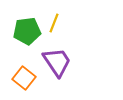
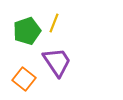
green pentagon: rotated 12 degrees counterclockwise
orange square: moved 1 px down
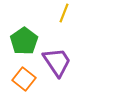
yellow line: moved 10 px right, 10 px up
green pentagon: moved 3 px left, 10 px down; rotated 16 degrees counterclockwise
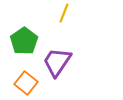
purple trapezoid: rotated 112 degrees counterclockwise
orange square: moved 2 px right, 4 px down
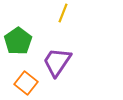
yellow line: moved 1 px left
green pentagon: moved 6 px left
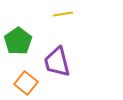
yellow line: moved 1 px down; rotated 60 degrees clockwise
purple trapezoid: rotated 48 degrees counterclockwise
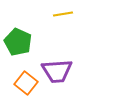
green pentagon: moved 1 px down; rotated 12 degrees counterclockwise
purple trapezoid: moved 9 px down; rotated 80 degrees counterclockwise
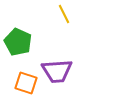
yellow line: moved 1 px right; rotated 72 degrees clockwise
orange square: rotated 20 degrees counterclockwise
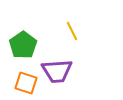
yellow line: moved 8 px right, 17 px down
green pentagon: moved 5 px right, 3 px down; rotated 12 degrees clockwise
